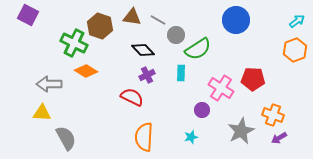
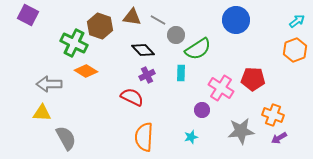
gray star: rotated 20 degrees clockwise
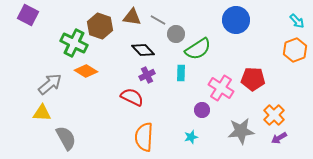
cyan arrow: rotated 84 degrees clockwise
gray circle: moved 1 px up
gray arrow: moved 1 px right; rotated 140 degrees clockwise
orange cross: moved 1 px right; rotated 25 degrees clockwise
